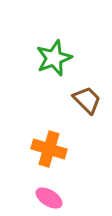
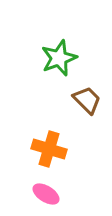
green star: moved 5 px right
pink ellipse: moved 3 px left, 4 px up
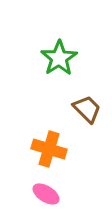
green star: rotated 12 degrees counterclockwise
brown trapezoid: moved 9 px down
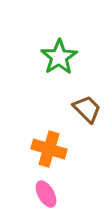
green star: moved 1 px up
pink ellipse: rotated 28 degrees clockwise
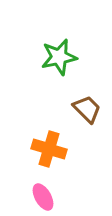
green star: rotated 21 degrees clockwise
pink ellipse: moved 3 px left, 3 px down
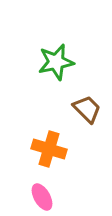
green star: moved 3 px left, 5 px down
pink ellipse: moved 1 px left
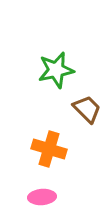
green star: moved 8 px down
pink ellipse: rotated 64 degrees counterclockwise
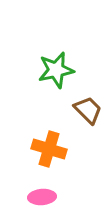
brown trapezoid: moved 1 px right, 1 px down
